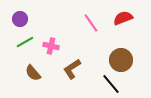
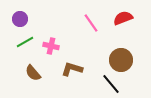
brown L-shape: rotated 50 degrees clockwise
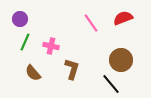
green line: rotated 36 degrees counterclockwise
brown L-shape: rotated 90 degrees clockwise
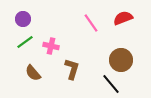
purple circle: moved 3 px right
green line: rotated 30 degrees clockwise
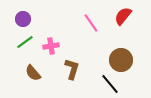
red semicircle: moved 2 px up; rotated 30 degrees counterclockwise
pink cross: rotated 21 degrees counterclockwise
black line: moved 1 px left
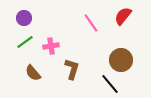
purple circle: moved 1 px right, 1 px up
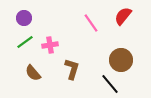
pink cross: moved 1 px left, 1 px up
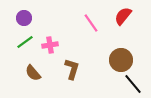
black line: moved 23 px right
